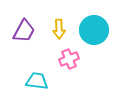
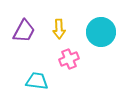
cyan circle: moved 7 px right, 2 px down
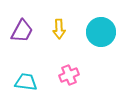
purple trapezoid: moved 2 px left
pink cross: moved 16 px down
cyan trapezoid: moved 11 px left, 1 px down
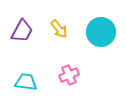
yellow arrow: rotated 36 degrees counterclockwise
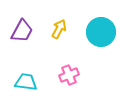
yellow arrow: rotated 114 degrees counterclockwise
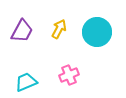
cyan circle: moved 4 px left
cyan trapezoid: rotated 30 degrees counterclockwise
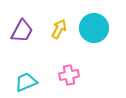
cyan circle: moved 3 px left, 4 px up
pink cross: rotated 12 degrees clockwise
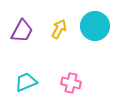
cyan circle: moved 1 px right, 2 px up
pink cross: moved 2 px right, 8 px down; rotated 24 degrees clockwise
